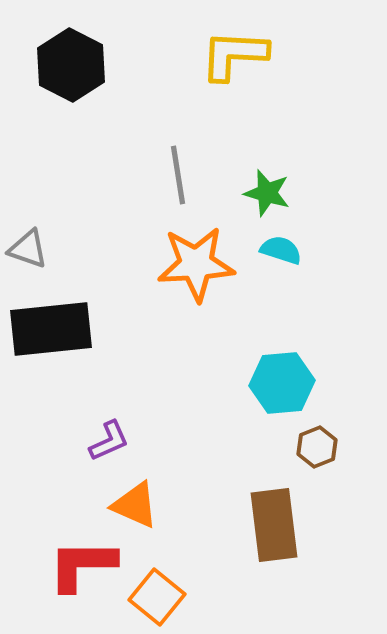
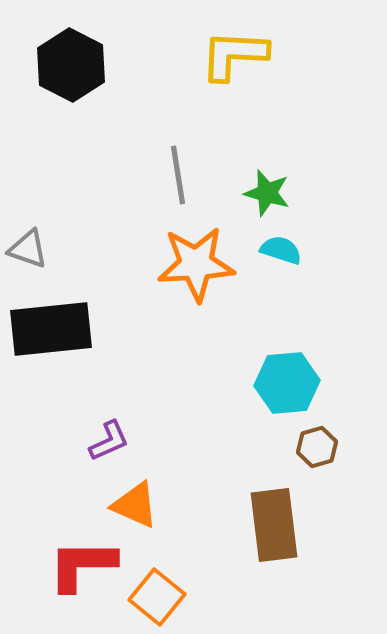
cyan hexagon: moved 5 px right
brown hexagon: rotated 6 degrees clockwise
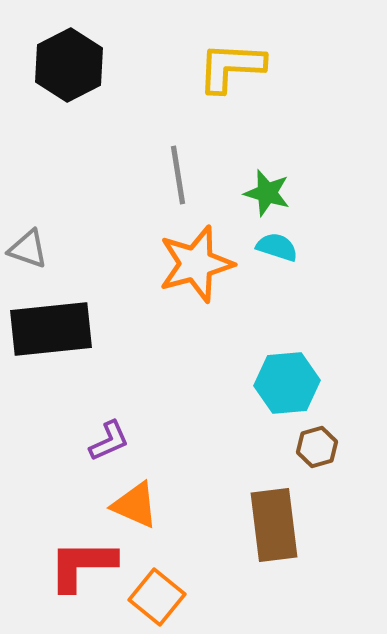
yellow L-shape: moved 3 px left, 12 px down
black hexagon: moved 2 px left; rotated 6 degrees clockwise
cyan semicircle: moved 4 px left, 3 px up
orange star: rotated 12 degrees counterclockwise
